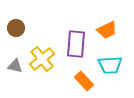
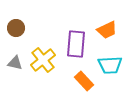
yellow cross: moved 1 px right, 1 px down
gray triangle: moved 3 px up
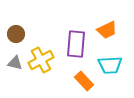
brown circle: moved 6 px down
yellow cross: moved 2 px left; rotated 10 degrees clockwise
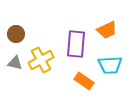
orange rectangle: rotated 12 degrees counterclockwise
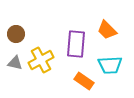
orange trapezoid: rotated 70 degrees clockwise
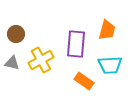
orange trapezoid: rotated 120 degrees counterclockwise
gray triangle: moved 3 px left
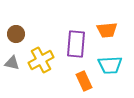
orange trapezoid: rotated 70 degrees clockwise
orange rectangle: rotated 30 degrees clockwise
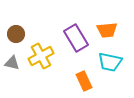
purple rectangle: moved 6 px up; rotated 36 degrees counterclockwise
yellow cross: moved 4 px up
cyan trapezoid: moved 3 px up; rotated 15 degrees clockwise
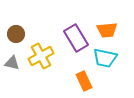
cyan trapezoid: moved 5 px left, 4 px up
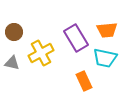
brown circle: moved 2 px left, 2 px up
yellow cross: moved 3 px up
